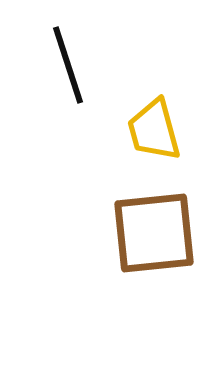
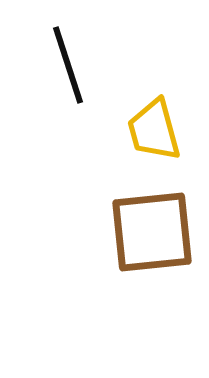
brown square: moved 2 px left, 1 px up
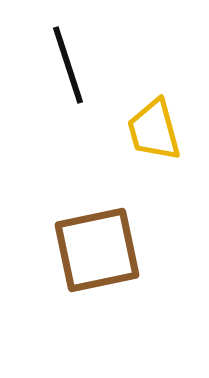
brown square: moved 55 px left, 18 px down; rotated 6 degrees counterclockwise
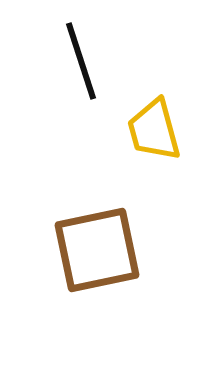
black line: moved 13 px right, 4 px up
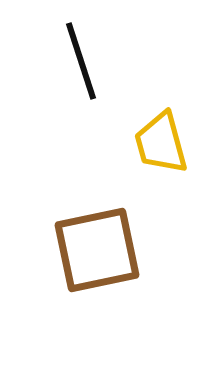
yellow trapezoid: moved 7 px right, 13 px down
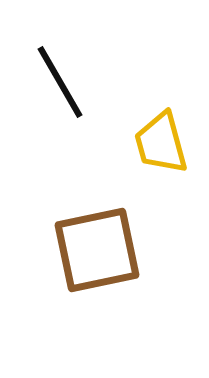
black line: moved 21 px left, 21 px down; rotated 12 degrees counterclockwise
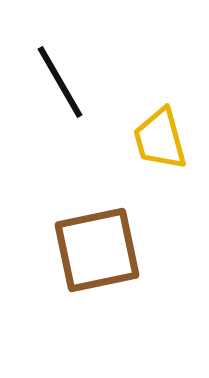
yellow trapezoid: moved 1 px left, 4 px up
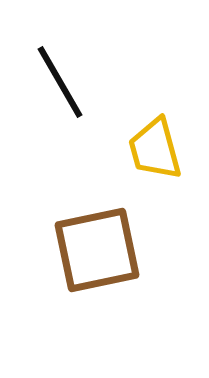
yellow trapezoid: moved 5 px left, 10 px down
